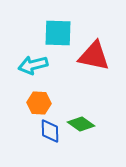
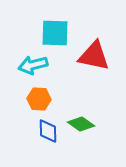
cyan square: moved 3 px left
orange hexagon: moved 4 px up
blue diamond: moved 2 px left
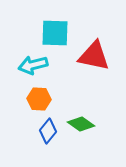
blue diamond: rotated 40 degrees clockwise
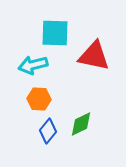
green diamond: rotated 60 degrees counterclockwise
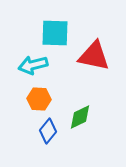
green diamond: moved 1 px left, 7 px up
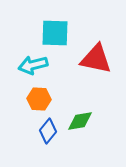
red triangle: moved 2 px right, 3 px down
green diamond: moved 4 px down; rotated 16 degrees clockwise
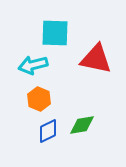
orange hexagon: rotated 20 degrees clockwise
green diamond: moved 2 px right, 4 px down
blue diamond: rotated 25 degrees clockwise
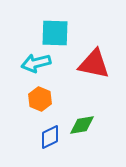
red triangle: moved 2 px left, 5 px down
cyan arrow: moved 3 px right, 2 px up
orange hexagon: moved 1 px right
blue diamond: moved 2 px right, 6 px down
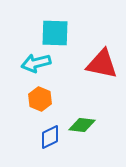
red triangle: moved 8 px right
green diamond: rotated 16 degrees clockwise
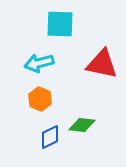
cyan square: moved 5 px right, 9 px up
cyan arrow: moved 3 px right
